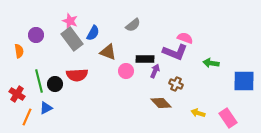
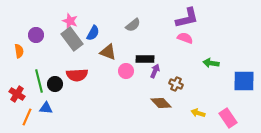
purple L-shape: moved 12 px right, 34 px up; rotated 35 degrees counterclockwise
blue triangle: rotated 32 degrees clockwise
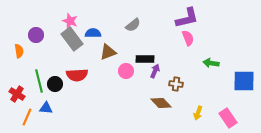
blue semicircle: rotated 119 degrees counterclockwise
pink semicircle: moved 3 px right; rotated 49 degrees clockwise
brown triangle: rotated 42 degrees counterclockwise
brown cross: rotated 16 degrees counterclockwise
yellow arrow: rotated 88 degrees counterclockwise
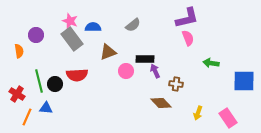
blue semicircle: moved 6 px up
purple arrow: rotated 48 degrees counterclockwise
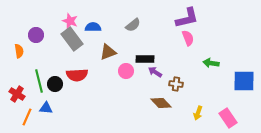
purple arrow: moved 1 px down; rotated 32 degrees counterclockwise
